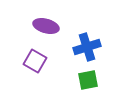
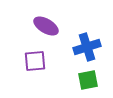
purple ellipse: rotated 15 degrees clockwise
purple square: rotated 35 degrees counterclockwise
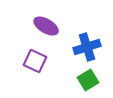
purple square: rotated 30 degrees clockwise
green square: rotated 20 degrees counterclockwise
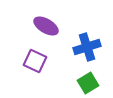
green square: moved 3 px down
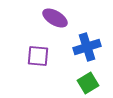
purple ellipse: moved 9 px right, 8 px up
purple square: moved 3 px right, 5 px up; rotated 20 degrees counterclockwise
